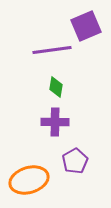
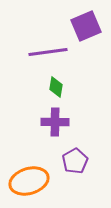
purple line: moved 4 px left, 2 px down
orange ellipse: moved 1 px down
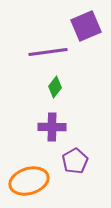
green diamond: moved 1 px left; rotated 30 degrees clockwise
purple cross: moved 3 px left, 5 px down
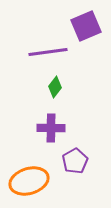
purple cross: moved 1 px left, 1 px down
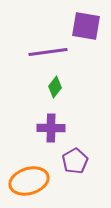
purple square: rotated 32 degrees clockwise
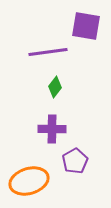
purple cross: moved 1 px right, 1 px down
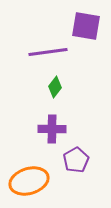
purple pentagon: moved 1 px right, 1 px up
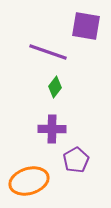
purple line: rotated 27 degrees clockwise
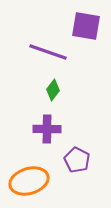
green diamond: moved 2 px left, 3 px down
purple cross: moved 5 px left
purple pentagon: moved 1 px right; rotated 15 degrees counterclockwise
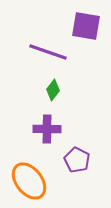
orange ellipse: rotated 69 degrees clockwise
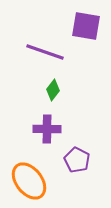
purple line: moved 3 px left
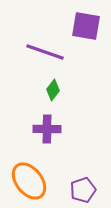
purple pentagon: moved 6 px right, 30 px down; rotated 25 degrees clockwise
